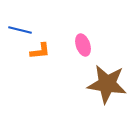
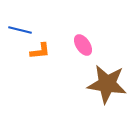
pink ellipse: rotated 15 degrees counterclockwise
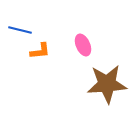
pink ellipse: rotated 10 degrees clockwise
brown star: rotated 12 degrees counterclockwise
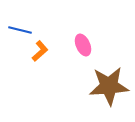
orange L-shape: rotated 35 degrees counterclockwise
brown star: moved 2 px right, 2 px down
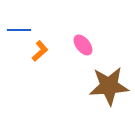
blue line: moved 1 px left; rotated 15 degrees counterclockwise
pink ellipse: rotated 15 degrees counterclockwise
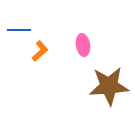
pink ellipse: rotated 30 degrees clockwise
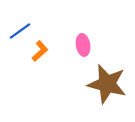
blue line: moved 1 px right, 1 px down; rotated 35 degrees counterclockwise
brown star: moved 2 px left, 2 px up; rotated 18 degrees clockwise
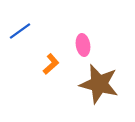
orange L-shape: moved 11 px right, 13 px down
brown star: moved 8 px left
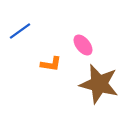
pink ellipse: rotated 30 degrees counterclockwise
orange L-shape: rotated 50 degrees clockwise
